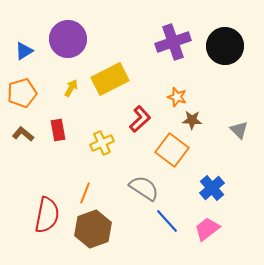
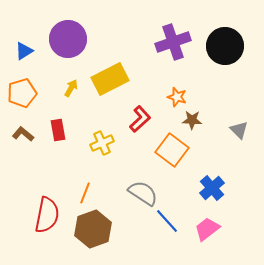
gray semicircle: moved 1 px left, 5 px down
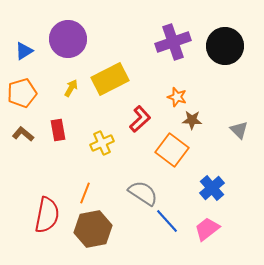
brown hexagon: rotated 9 degrees clockwise
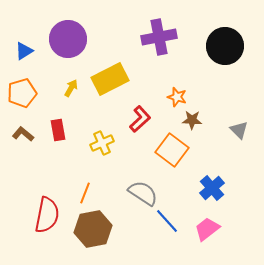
purple cross: moved 14 px left, 5 px up; rotated 8 degrees clockwise
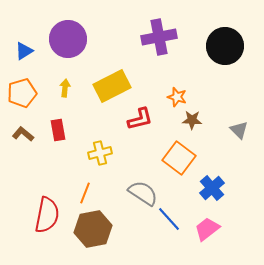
yellow rectangle: moved 2 px right, 7 px down
yellow arrow: moved 6 px left; rotated 24 degrees counterclockwise
red L-shape: rotated 28 degrees clockwise
yellow cross: moved 2 px left, 10 px down; rotated 10 degrees clockwise
orange square: moved 7 px right, 8 px down
blue line: moved 2 px right, 2 px up
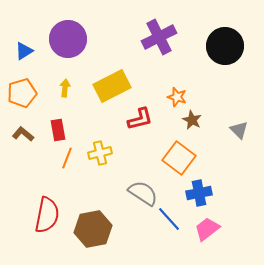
purple cross: rotated 16 degrees counterclockwise
brown star: rotated 24 degrees clockwise
blue cross: moved 13 px left, 5 px down; rotated 30 degrees clockwise
orange line: moved 18 px left, 35 px up
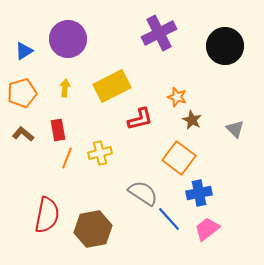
purple cross: moved 4 px up
gray triangle: moved 4 px left, 1 px up
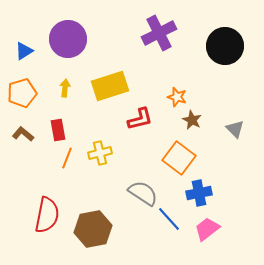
yellow rectangle: moved 2 px left; rotated 9 degrees clockwise
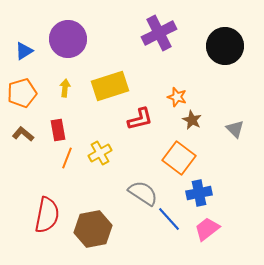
yellow cross: rotated 15 degrees counterclockwise
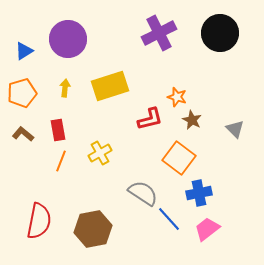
black circle: moved 5 px left, 13 px up
red L-shape: moved 10 px right
orange line: moved 6 px left, 3 px down
red semicircle: moved 8 px left, 6 px down
